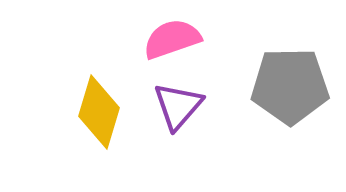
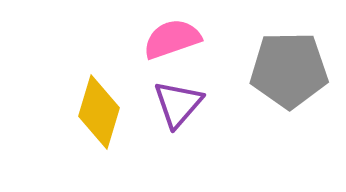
gray pentagon: moved 1 px left, 16 px up
purple triangle: moved 2 px up
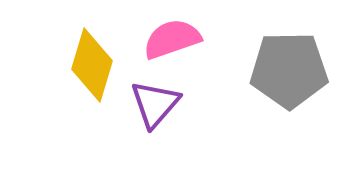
purple triangle: moved 23 px left
yellow diamond: moved 7 px left, 47 px up
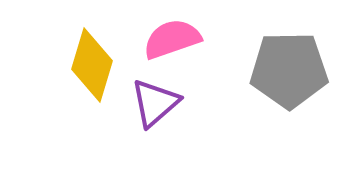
purple triangle: moved 1 px up; rotated 8 degrees clockwise
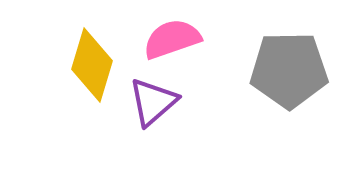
purple triangle: moved 2 px left, 1 px up
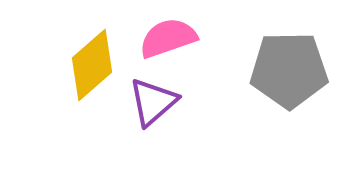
pink semicircle: moved 4 px left, 1 px up
yellow diamond: rotated 32 degrees clockwise
